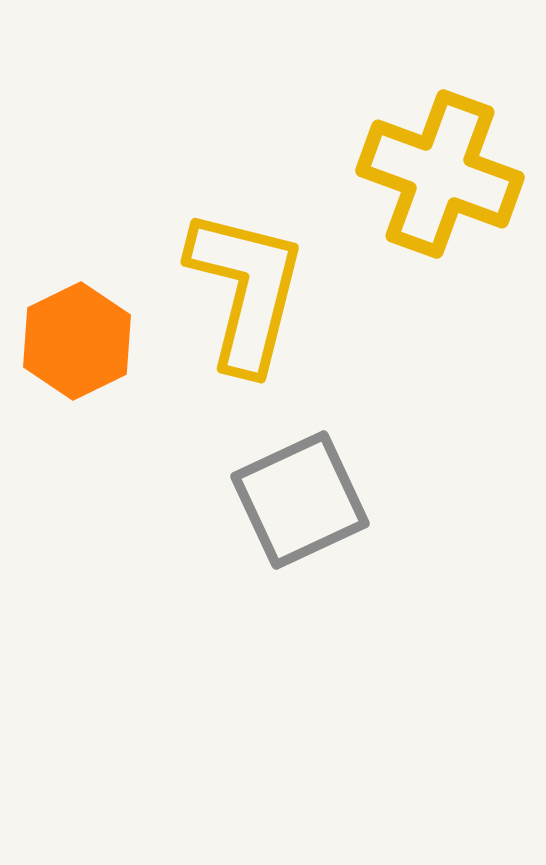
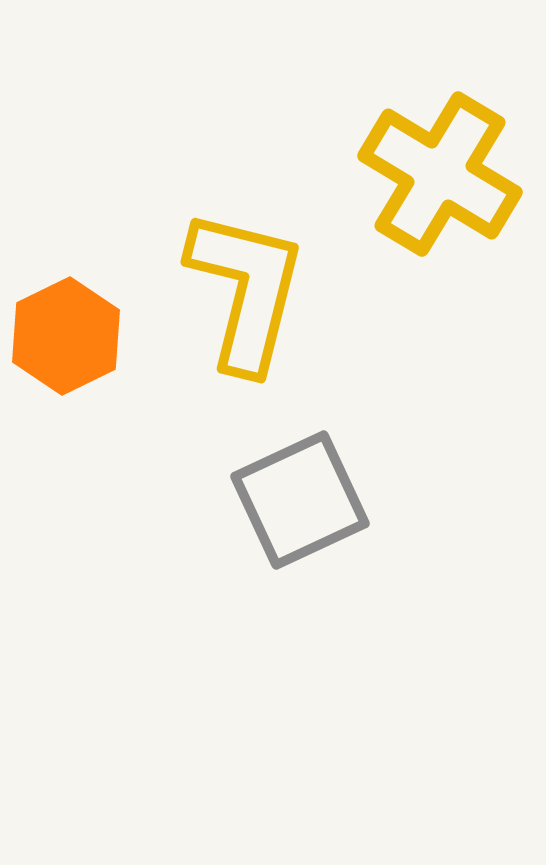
yellow cross: rotated 11 degrees clockwise
orange hexagon: moved 11 px left, 5 px up
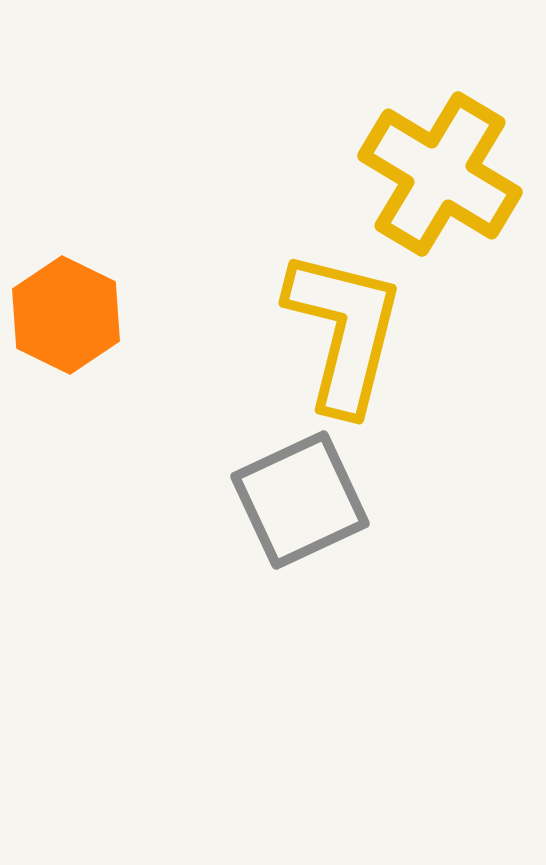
yellow L-shape: moved 98 px right, 41 px down
orange hexagon: moved 21 px up; rotated 8 degrees counterclockwise
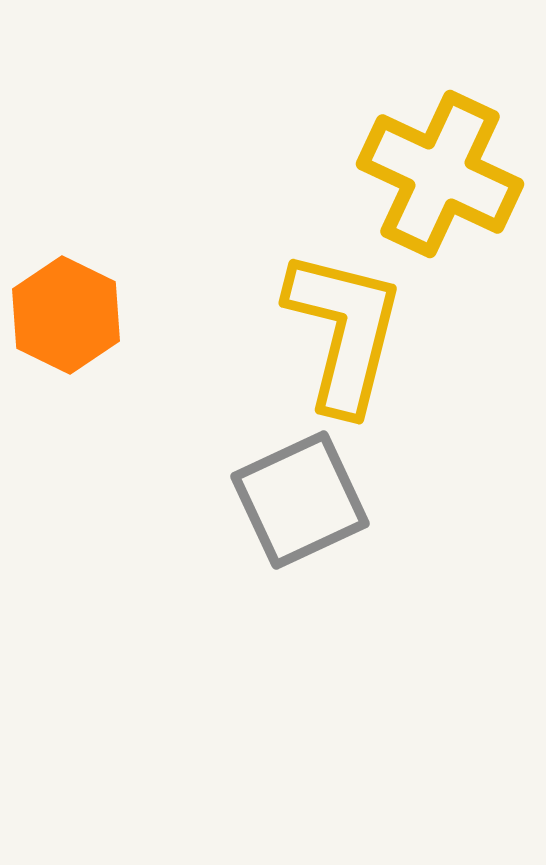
yellow cross: rotated 6 degrees counterclockwise
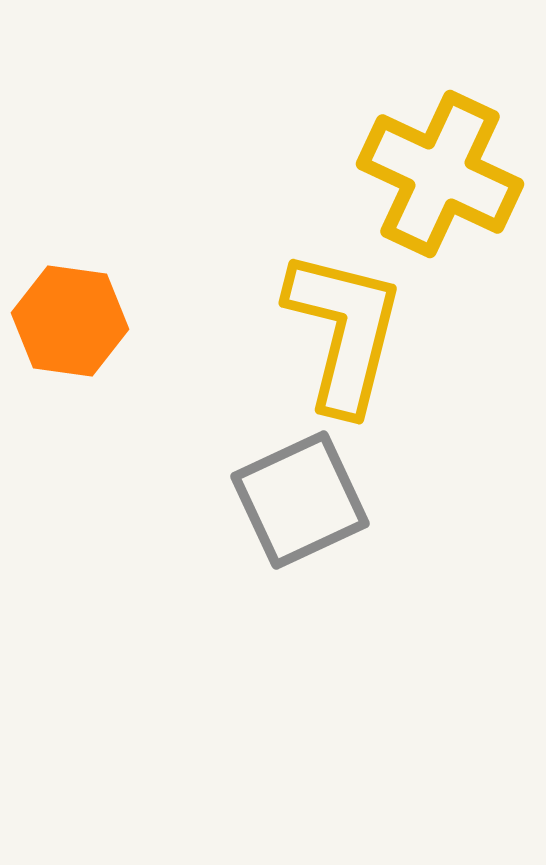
orange hexagon: moved 4 px right, 6 px down; rotated 18 degrees counterclockwise
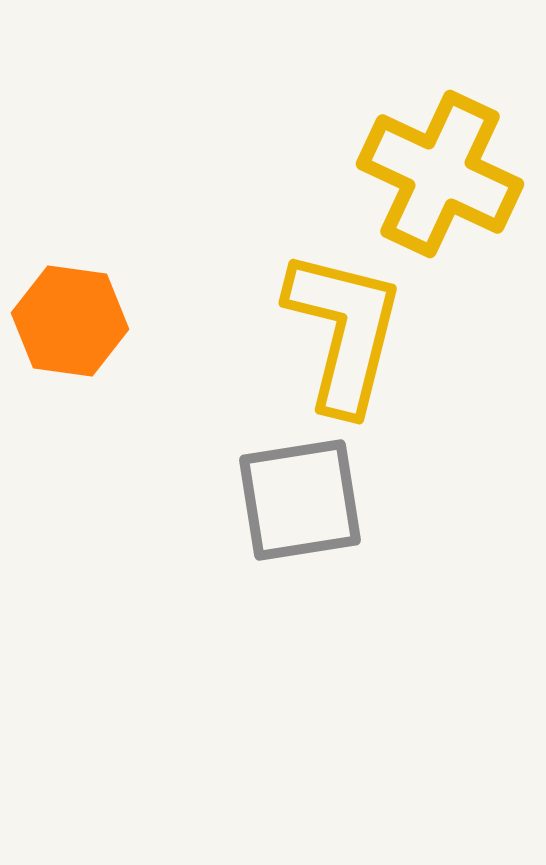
gray square: rotated 16 degrees clockwise
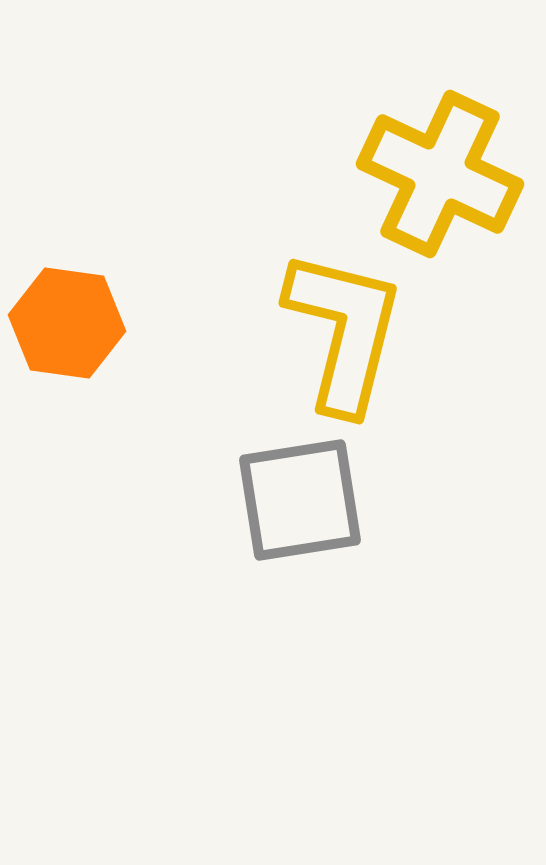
orange hexagon: moved 3 px left, 2 px down
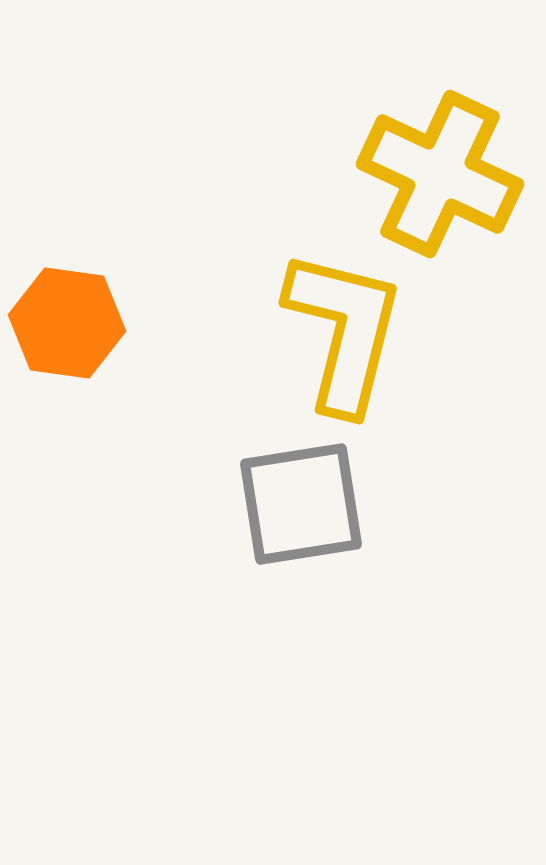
gray square: moved 1 px right, 4 px down
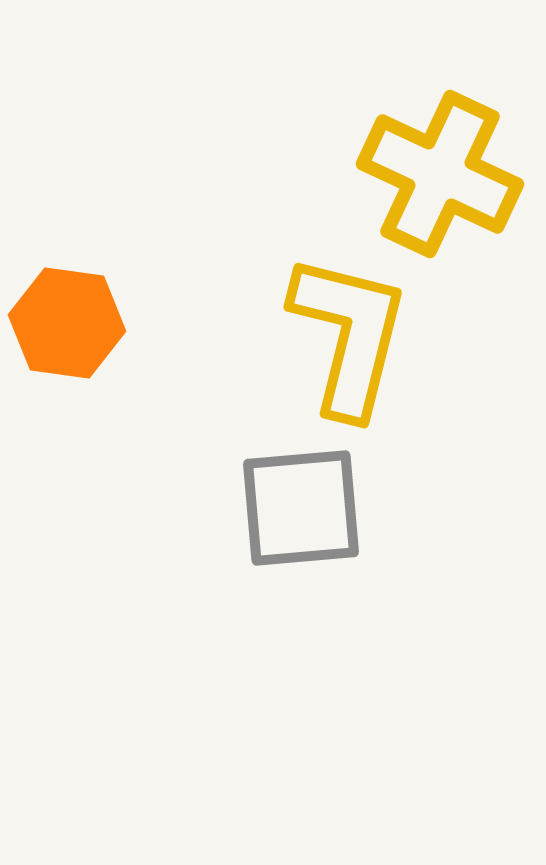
yellow L-shape: moved 5 px right, 4 px down
gray square: moved 4 px down; rotated 4 degrees clockwise
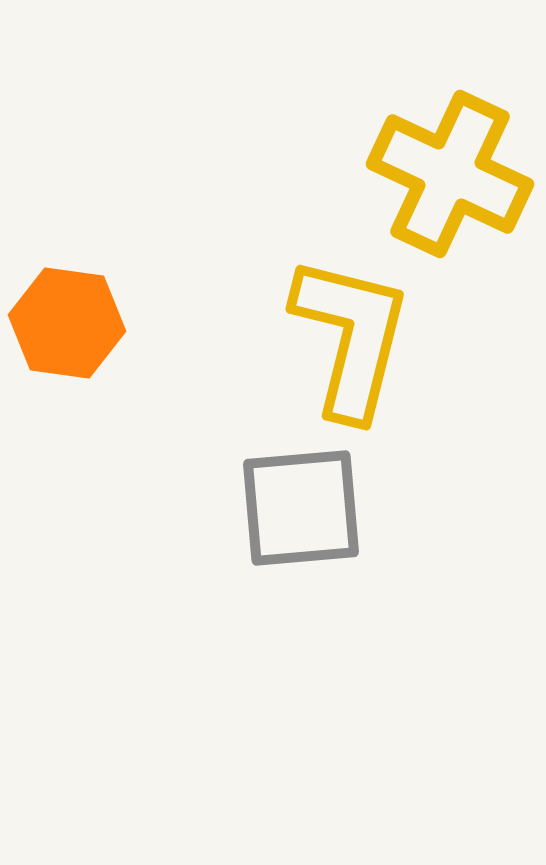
yellow cross: moved 10 px right
yellow L-shape: moved 2 px right, 2 px down
